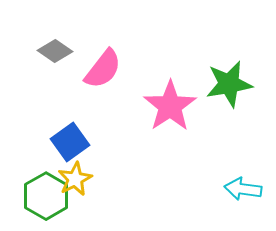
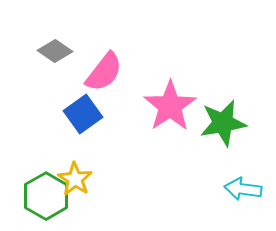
pink semicircle: moved 1 px right, 3 px down
green star: moved 6 px left, 39 px down
blue square: moved 13 px right, 28 px up
yellow star: rotated 12 degrees counterclockwise
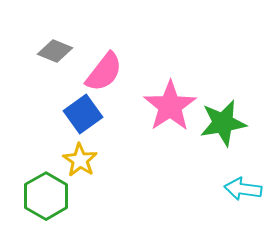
gray diamond: rotated 12 degrees counterclockwise
yellow star: moved 5 px right, 19 px up
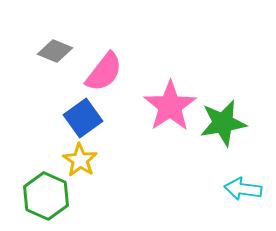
blue square: moved 4 px down
green hexagon: rotated 6 degrees counterclockwise
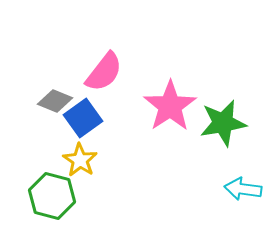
gray diamond: moved 50 px down
green hexagon: moved 6 px right; rotated 9 degrees counterclockwise
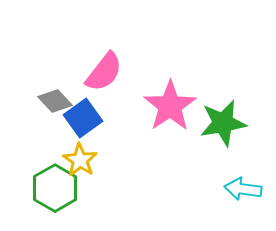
gray diamond: rotated 24 degrees clockwise
green hexagon: moved 3 px right, 8 px up; rotated 15 degrees clockwise
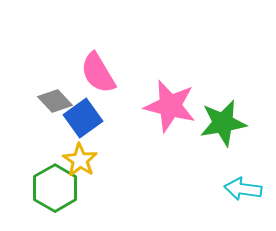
pink semicircle: moved 6 px left, 1 px down; rotated 111 degrees clockwise
pink star: rotated 24 degrees counterclockwise
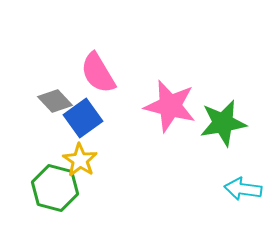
green hexagon: rotated 15 degrees counterclockwise
